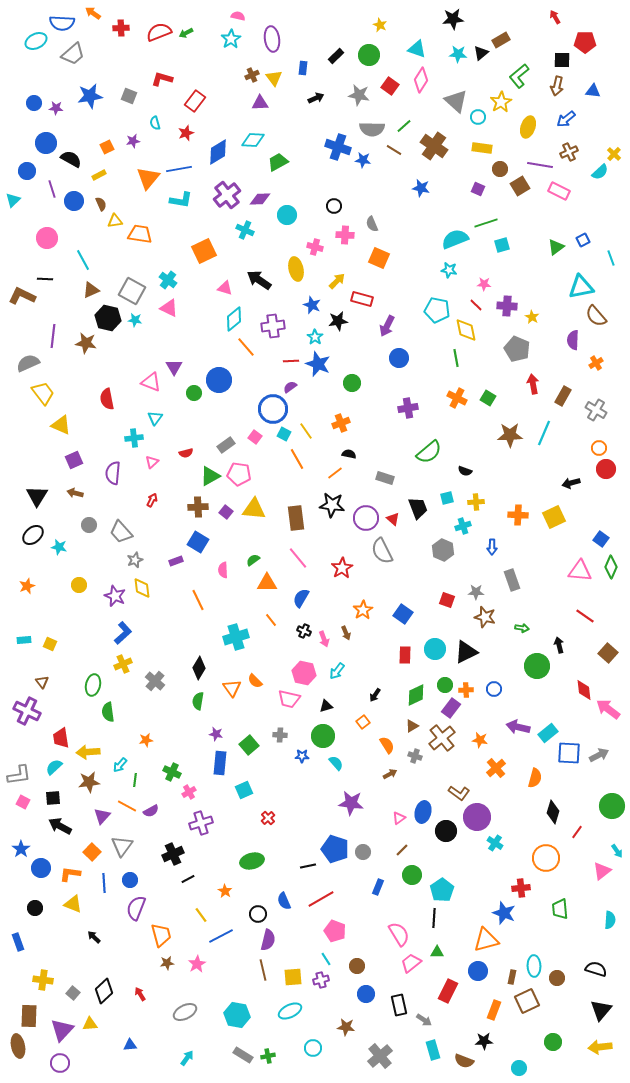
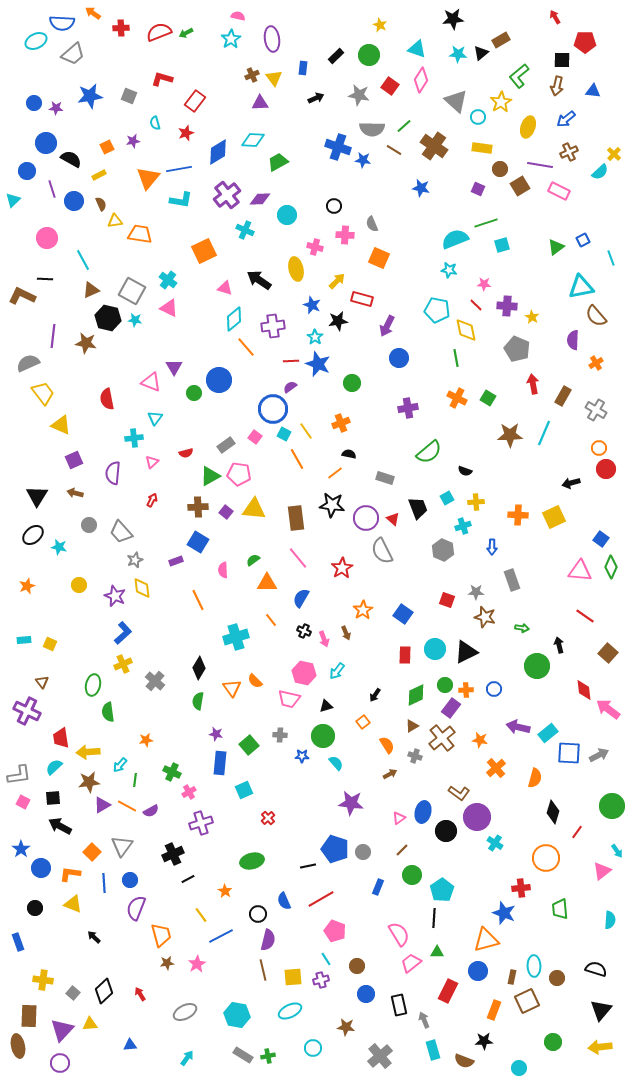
cyan square at (447, 498): rotated 16 degrees counterclockwise
purple triangle at (102, 816): moved 11 px up; rotated 18 degrees clockwise
gray arrow at (424, 1020): rotated 147 degrees counterclockwise
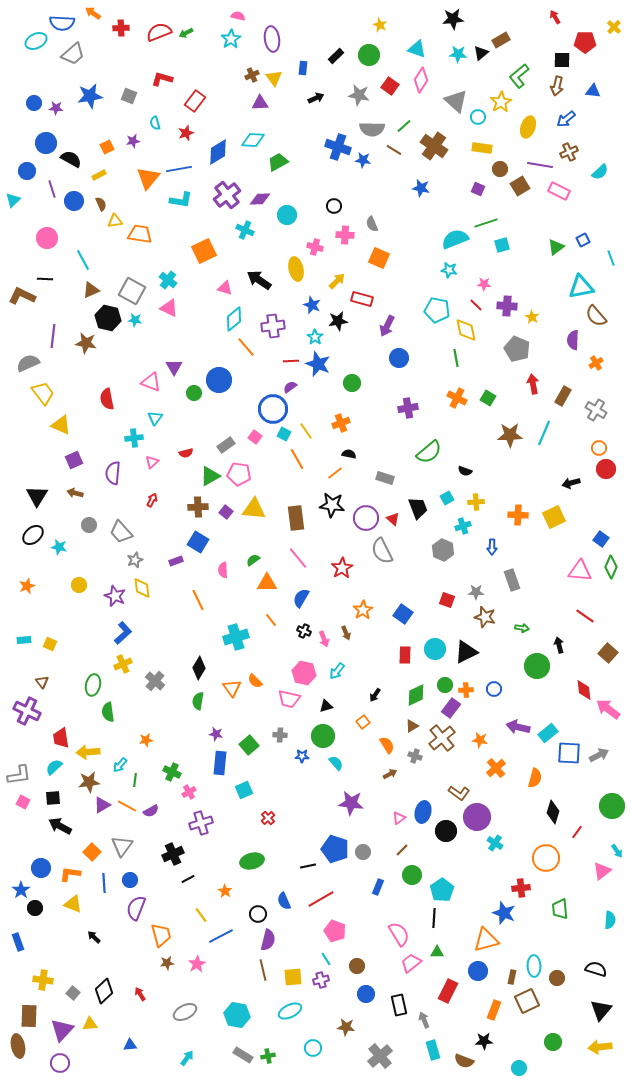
yellow cross at (614, 154): moved 127 px up
blue star at (21, 849): moved 41 px down
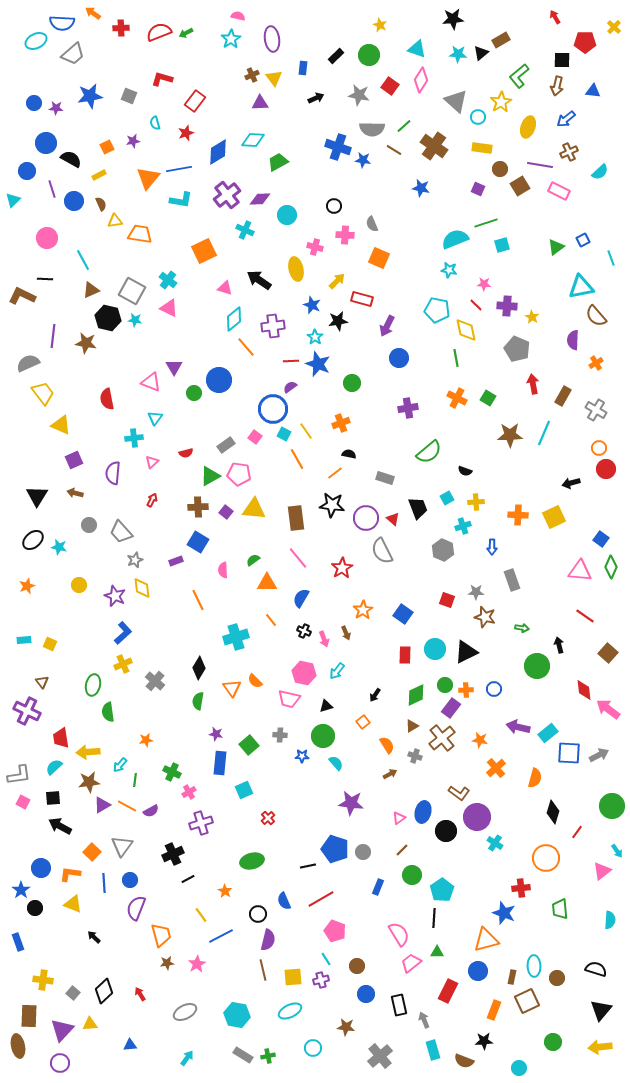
black ellipse at (33, 535): moved 5 px down
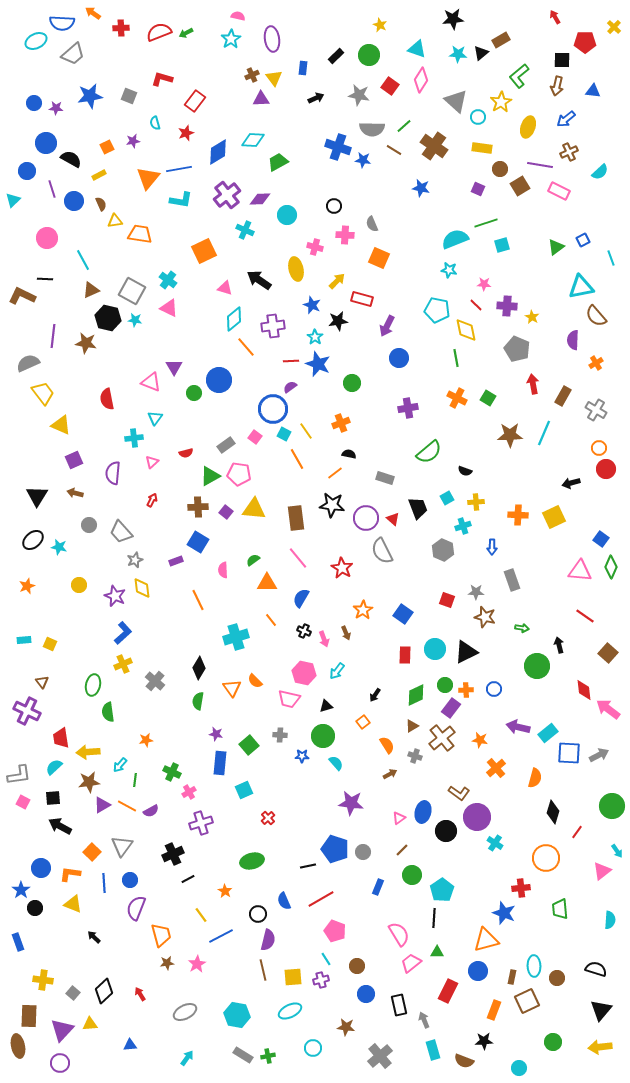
purple triangle at (260, 103): moved 1 px right, 4 px up
red star at (342, 568): rotated 10 degrees counterclockwise
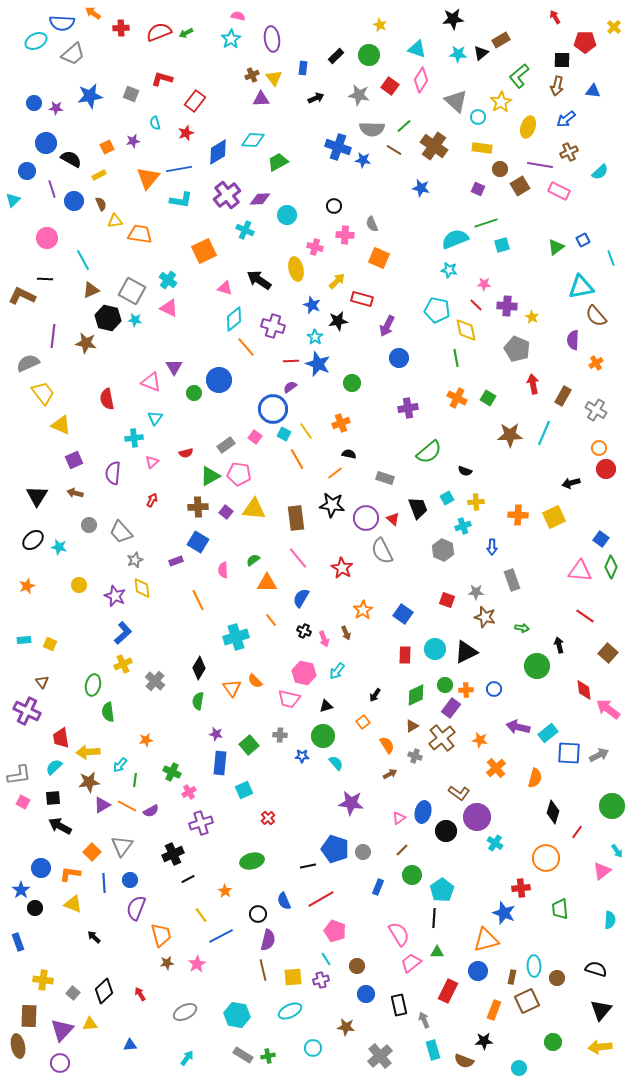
gray square at (129, 96): moved 2 px right, 2 px up
purple cross at (273, 326): rotated 25 degrees clockwise
